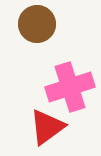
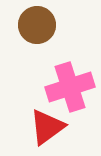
brown circle: moved 1 px down
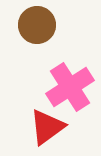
pink cross: rotated 15 degrees counterclockwise
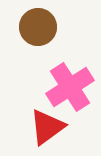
brown circle: moved 1 px right, 2 px down
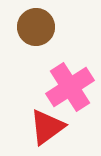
brown circle: moved 2 px left
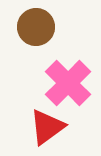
pink cross: moved 2 px left, 4 px up; rotated 12 degrees counterclockwise
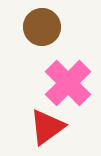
brown circle: moved 6 px right
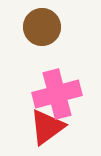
pink cross: moved 11 px left, 11 px down; rotated 30 degrees clockwise
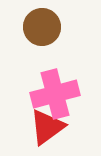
pink cross: moved 2 px left
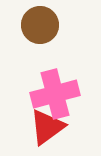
brown circle: moved 2 px left, 2 px up
